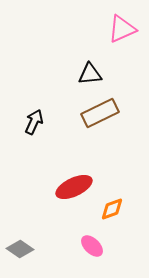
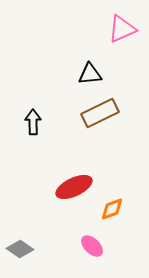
black arrow: moved 1 px left; rotated 25 degrees counterclockwise
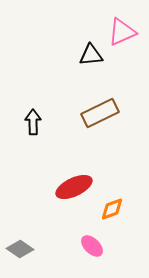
pink triangle: moved 3 px down
black triangle: moved 1 px right, 19 px up
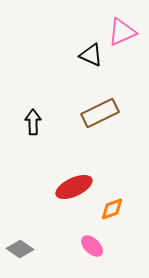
black triangle: rotated 30 degrees clockwise
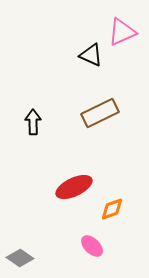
gray diamond: moved 9 px down
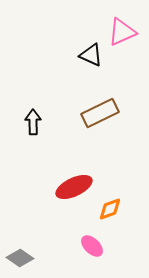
orange diamond: moved 2 px left
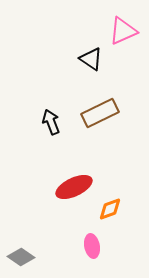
pink triangle: moved 1 px right, 1 px up
black triangle: moved 4 px down; rotated 10 degrees clockwise
black arrow: moved 18 px right; rotated 20 degrees counterclockwise
pink ellipse: rotated 35 degrees clockwise
gray diamond: moved 1 px right, 1 px up
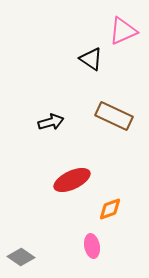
brown rectangle: moved 14 px right, 3 px down; rotated 51 degrees clockwise
black arrow: rotated 95 degrees clockwise
red ellipse: moved 2 px left, 7 px up
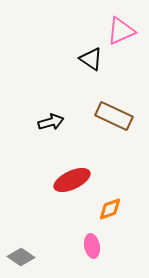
pink triangle: moved 2 px left
